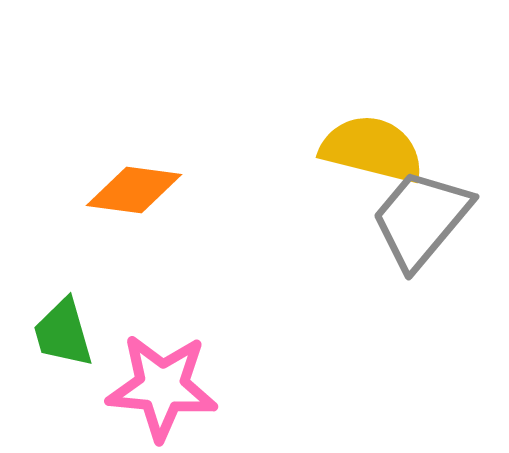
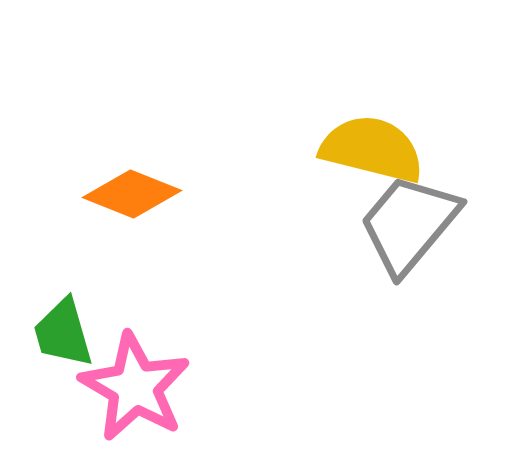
orange diamond: moved 2 px left, 4 px down; rotated 14 degrees clockwise
gray trapezoid: moved 12 px left, 5 px down
pink star: moved 27 px left; rotated 25 degrees clockwise
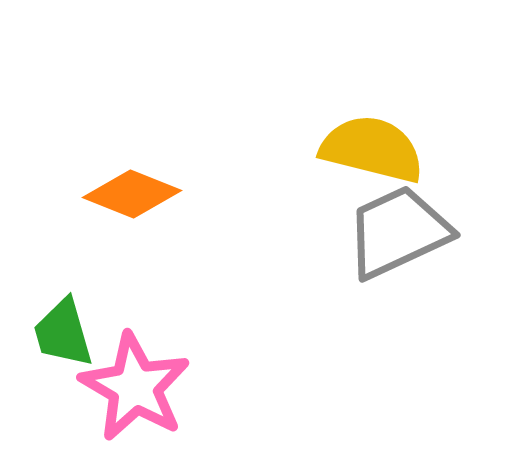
gray trapezoid: moved 11 px left, 8 px down; rotated 25 degrees clockwise
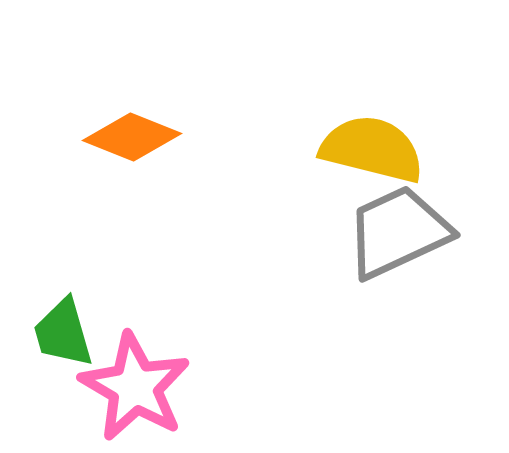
orange diamond: moved 57 px up
